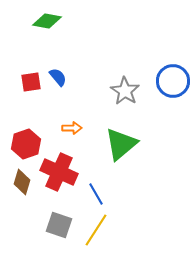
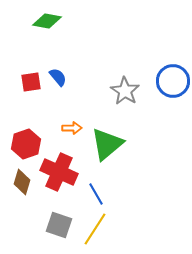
green triangle: moved 14 px left
yellow line: moved 1 px left, 1 px up
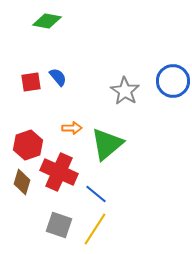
red hexagon: moved 2 px right, 1 px down
blue line: rotated 20 degrees counterclockwise
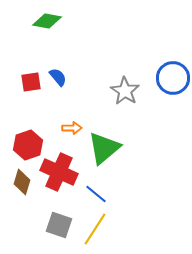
blue circle: moved 3 px up
green triangle: moved 3 px left, 4 px down
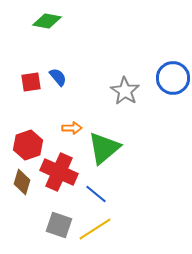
yellow line: rotated 24 degrees clockwise
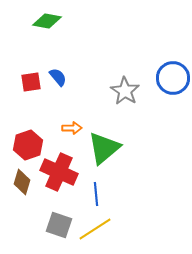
blue line: rotated 45 degrees clockwise
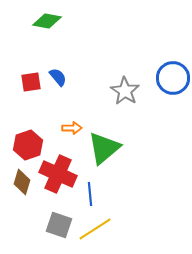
red cross: moved 1 px left, 2 px down
blue line: moved 6 px left
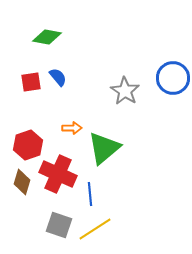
green diamond: moved 16 px down
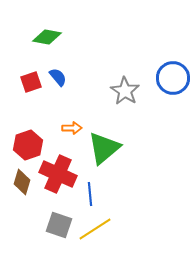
red square: rotated 10 degrees counterclockwise
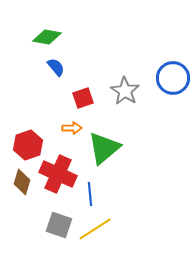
blue semicircle: moved 2 px left, 10 px up
red square: moved 52 px right, 16 px down
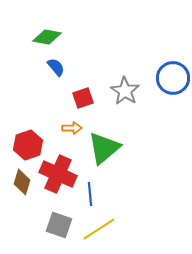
yellow line: moved 4 px right
